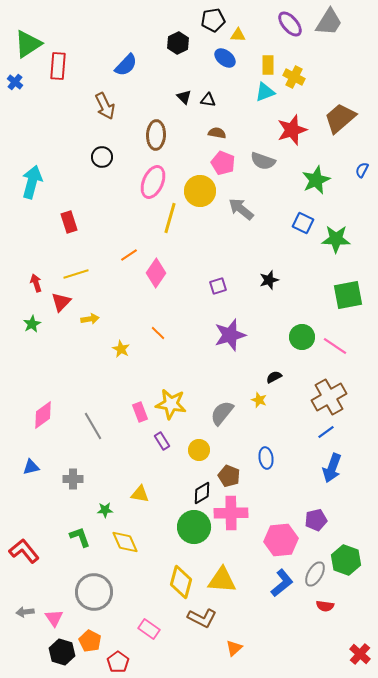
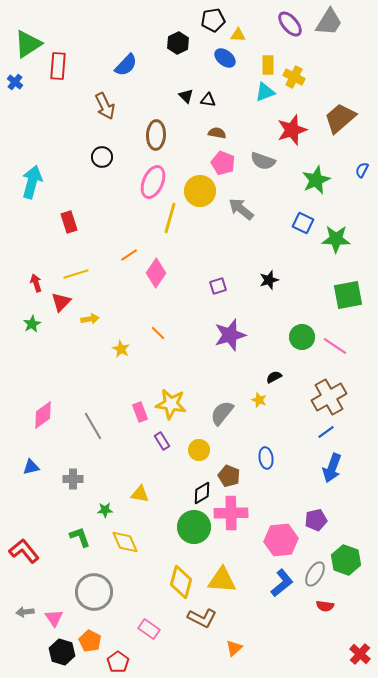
black triangle at (184, 97): moved 2 px right, 1 px up
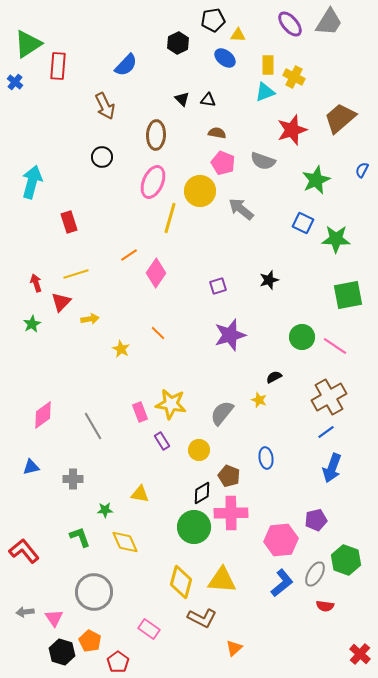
black triangle at (186, 96): moved 4 px left, 3 px down
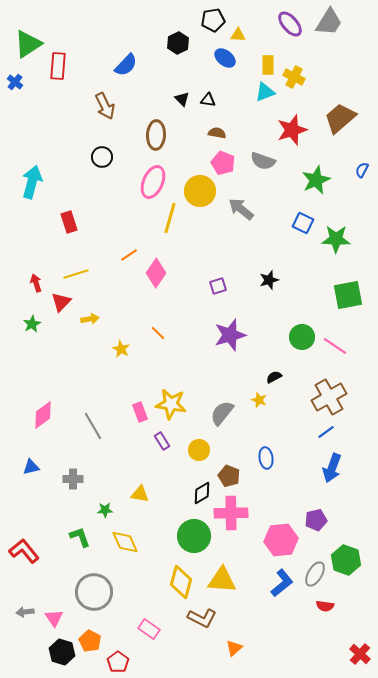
green circle at (194, 527): moved 9 px down
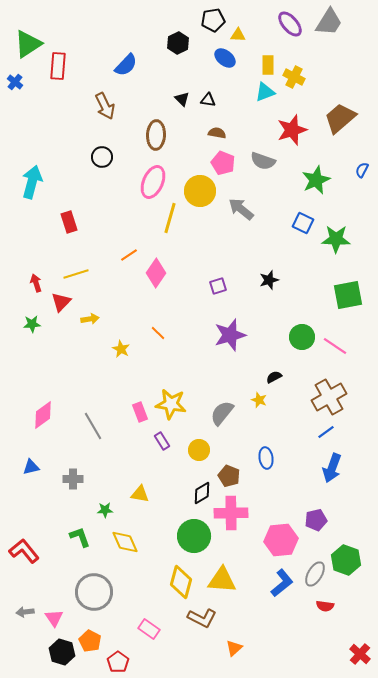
green star at (32, 324): rotated 24 degrees clockwise
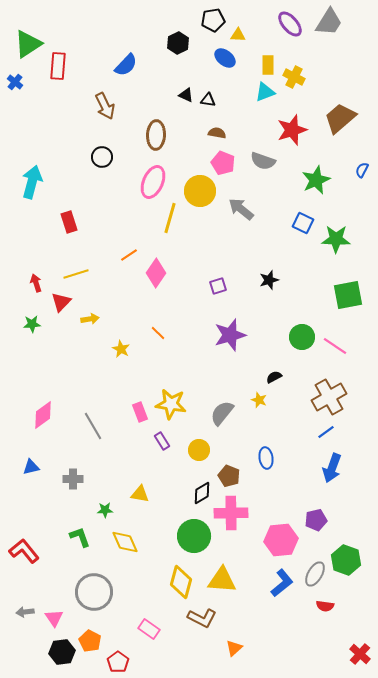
black triangle at (182, 99): moved 4 px right, 4 px up; rotated 21 degrees counterclockwise
black hexagon at (62, 652): rotated 25 degrees counterclockwise
